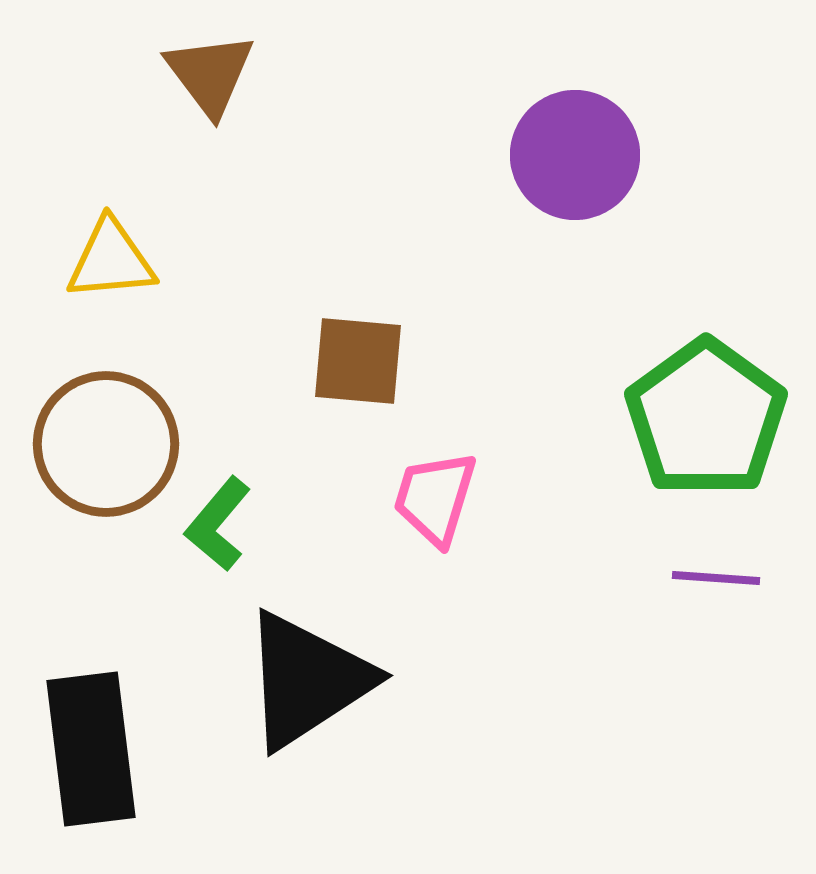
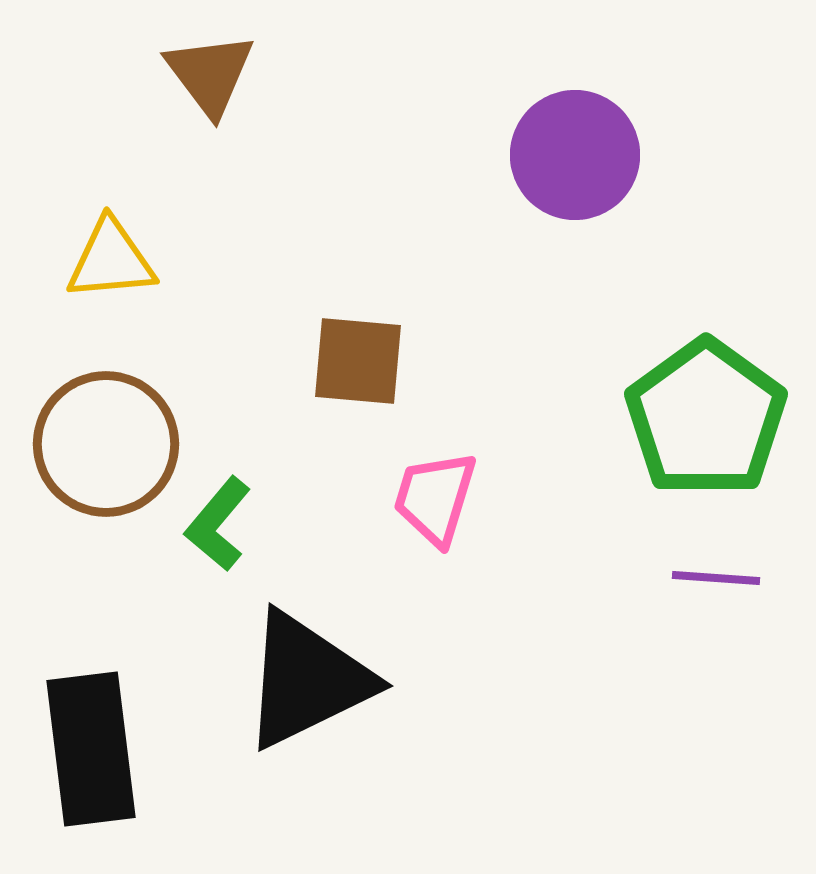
black triangle: rotated 7 degrees clockwise
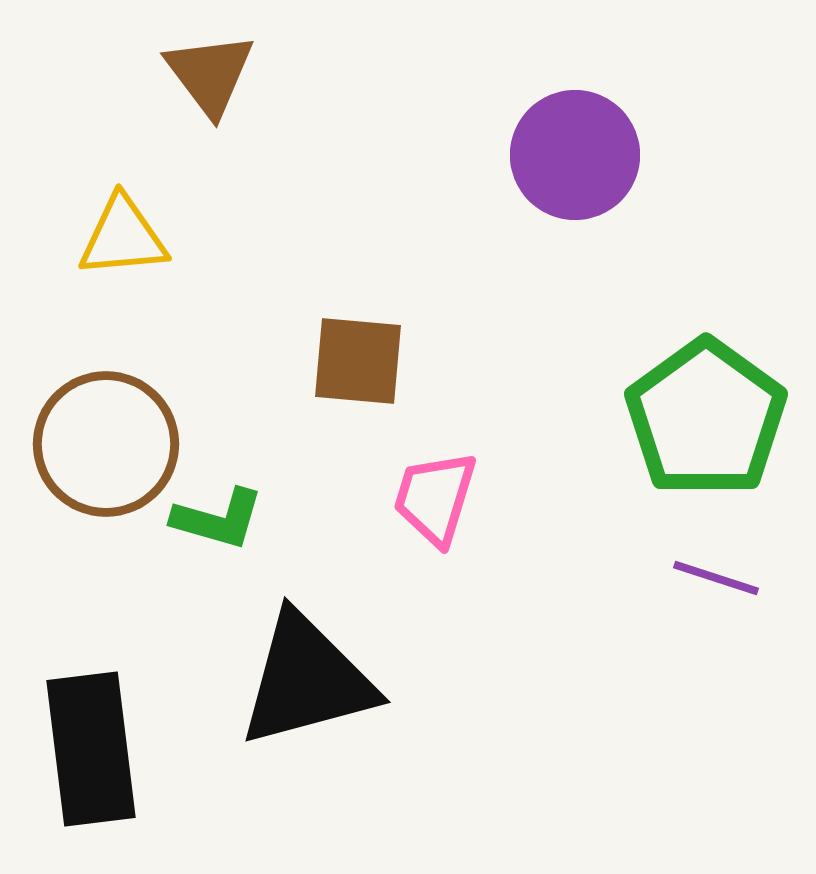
yellow triangle: moved 12 px right, 23 px up
green L-shape: moved 5 px up; rotated 114 degrees counterclockwise
purple line: rotated 14 degrees clockwise
black triangle: rotated 11 degrees clockwise
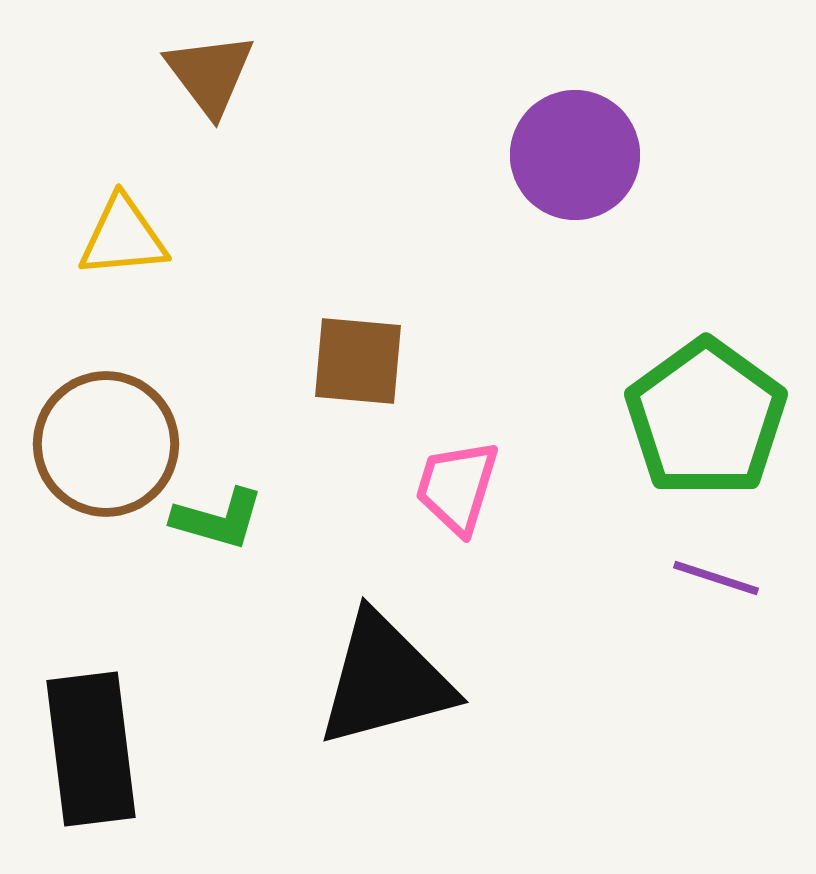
pink trapezoid: moved 22 px right, 11 px up
black triangle: moved 78 px right
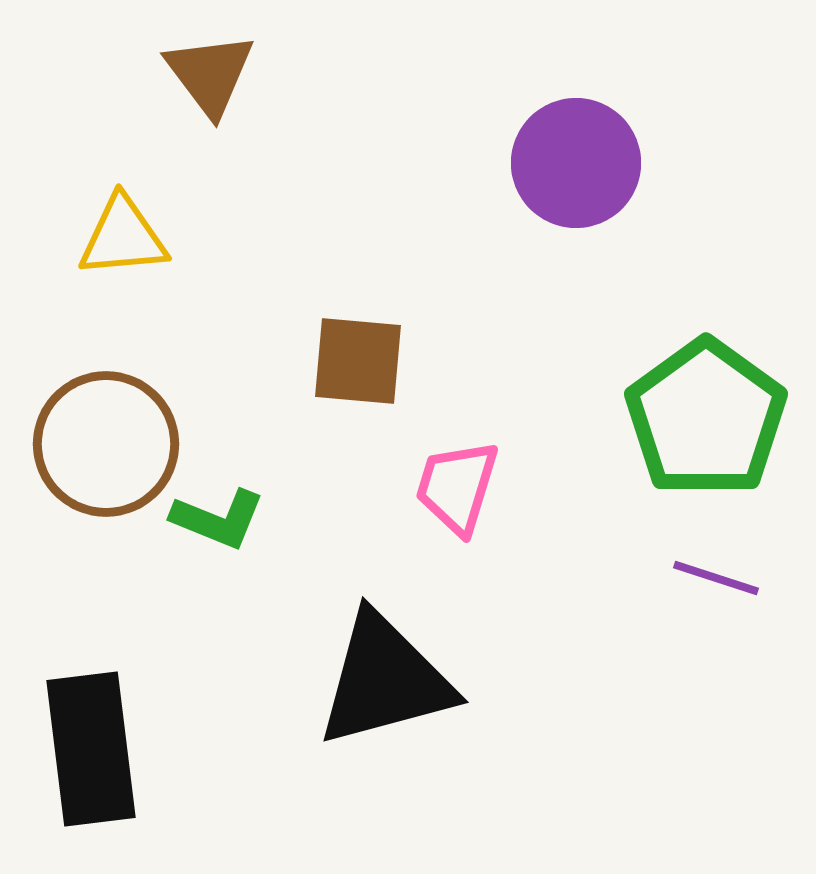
purple circle: moved 1 px right, 8 px down
green L-shape: rotated 6 degrees clockwise
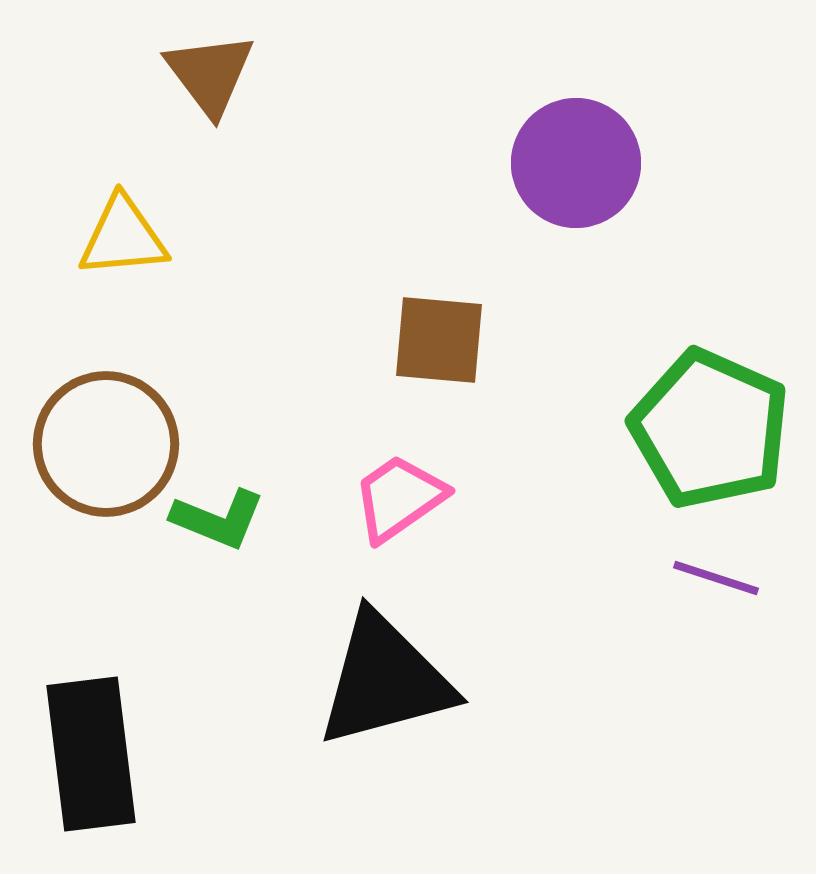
brown square: moved 81 px right, 21 px up
green pentagon: moved 4 px right, 11 px down; rotated 12 degrees counterclockwise
pink trapezoid: moved 58 px left, 11 px down; rotated 38 degrees clockwise
black rectangle: moved 5 px down
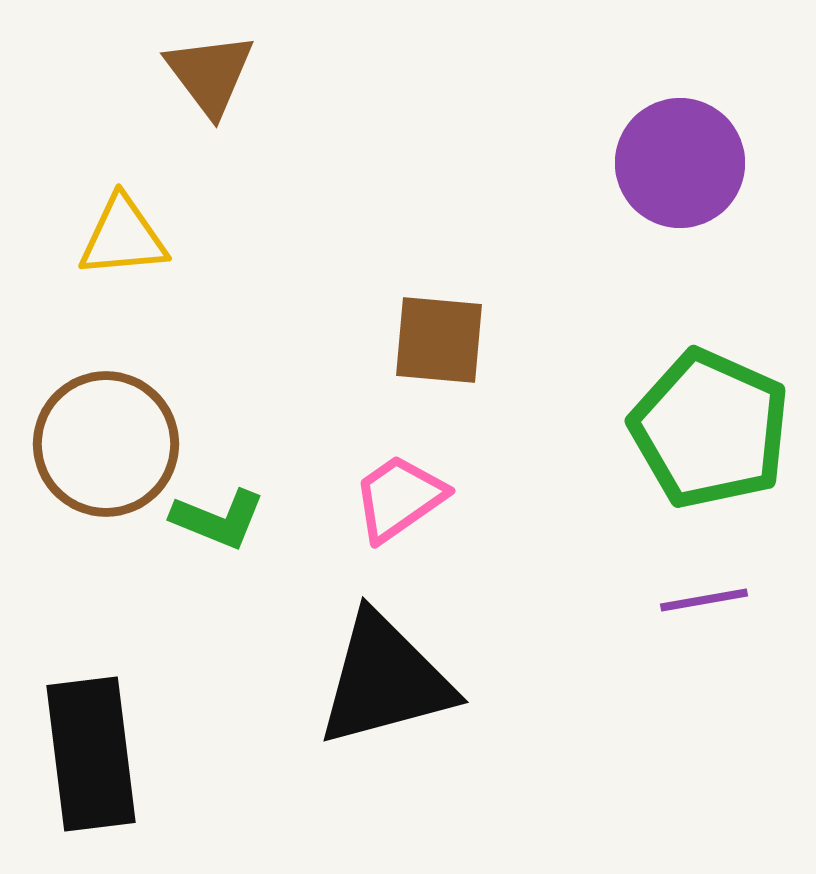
purple circle: moved 104 px right
purple line: moved 12 px left, 22 px down; rotated 28 degrees counterclockwise
